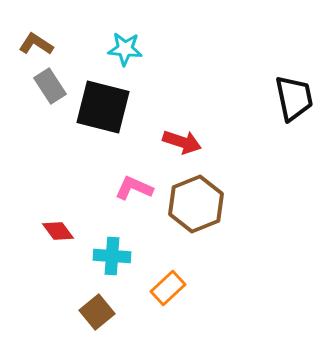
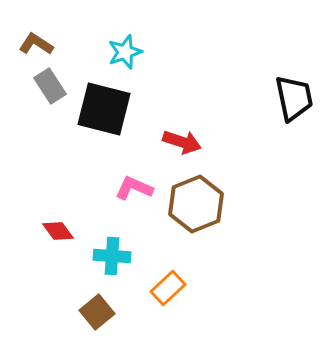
cyan star: moved 3 px down; rotated 24 degrees counterclockwise
black square: moved 1 px right, 2 px down
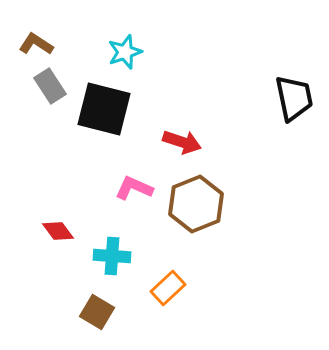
brown square: rotated 20 degrees counterclockwise
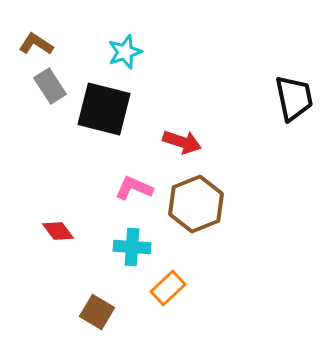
cyan cross: moved 20 px right, 9 px up
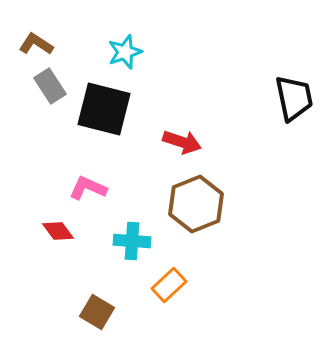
pink L-shape: moved 46 px left
cyan cross: moved 6 px up
orange rectangle: moved 1 px right, 3 px up
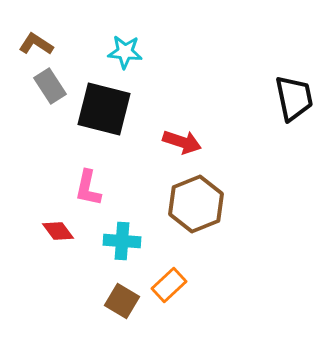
cyan star: rotated 24 degrees clockwise
pink L-shape: rotated 102 degrees counterclockwise
cyan cross: moved 10 px left
brown square: moved 25 px right, 11 px up
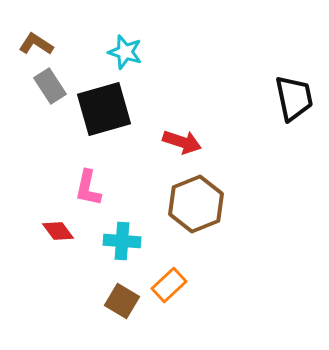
cyan star: rotated 12 degrees clockwise
black square: rotated 30 degrees counterclockwise
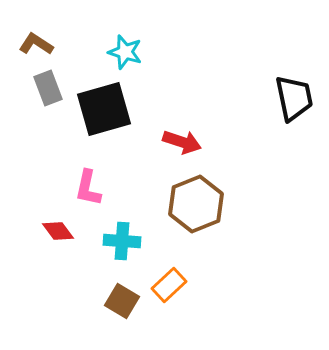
gray rectangle: moved 2 px left, 2 px down; rotated 12 degrees clockwise
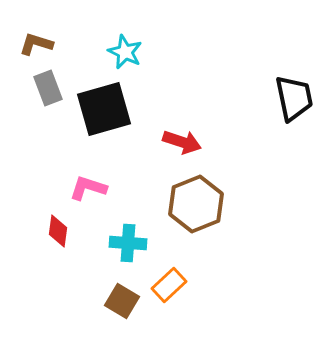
brown L-shape: rotated 16 degrees counterclockwise
cyan star: rotated 8 degrees clockwise
pink L-shape: rotated 96 degrees clockwise
red diamond: rotated 44 degrees clockwise
cyan cross: moved 6 px right, 2 px down
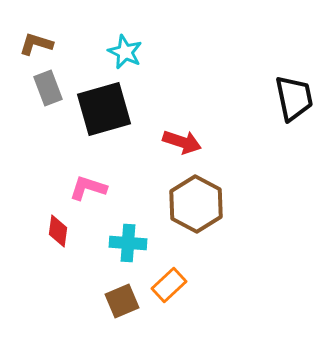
brown hexagon: rotated 10 degrees counterclockwise
brown square: rotated 36 degrees clockwise
